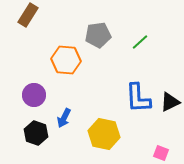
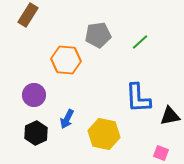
black triangle: moved 14 px down; rotated 15 degrees clockwise
blue arrow: moved 3 px right, 1 px down
black hexagon: rotated 15 degrees clockwise
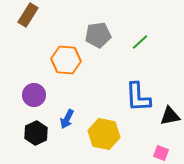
blue L-shape: moved 1 px up
